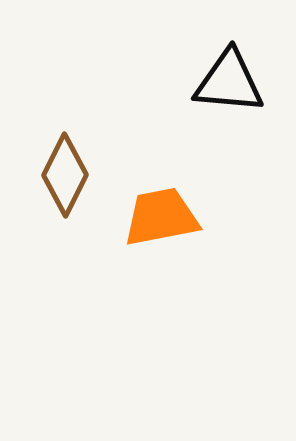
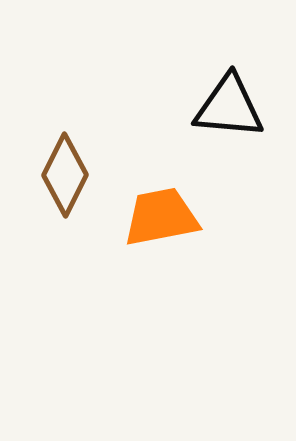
black triangle: moved 25 px down
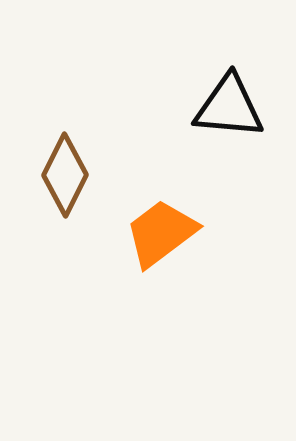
orange trapezoid: moved 16 px down; rotated 26 degrees counterclockwise
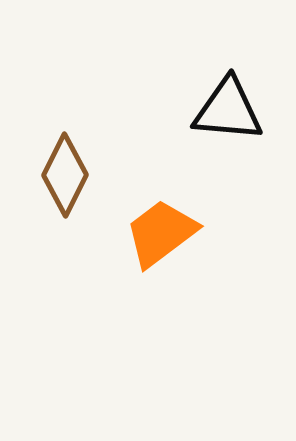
black triangle: moved 1 px left, 3 px down
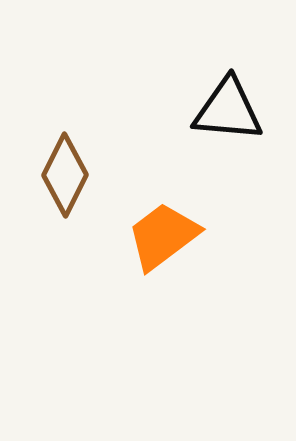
orange trapezoid: moved 2 px right, 3 px down
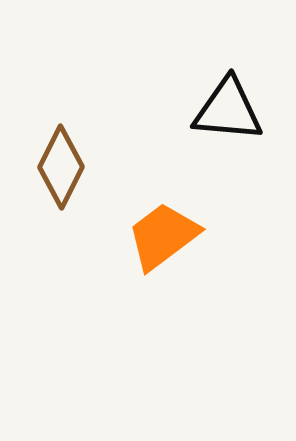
brown diamond: moved 4 px left, 8 px up
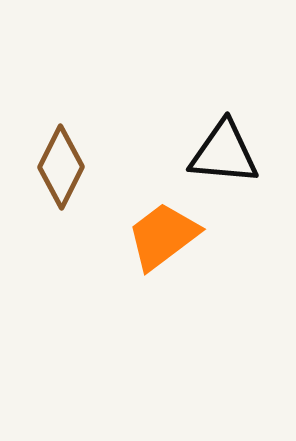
black triangle: moved 4 px left, 43 px down
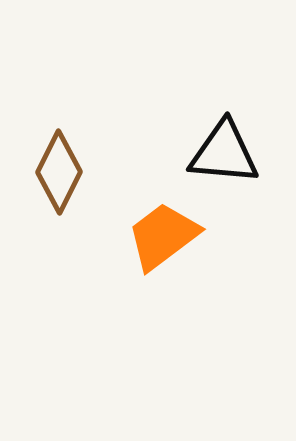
brown diamond: moved 2 px left, 5 px down
